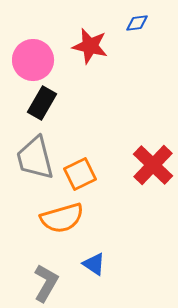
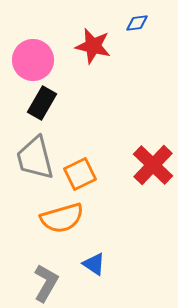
red star: moved 3 px right
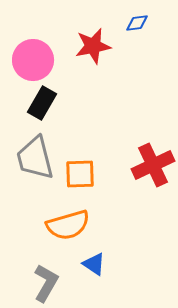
red star: rotated 24 degrees counterclockwise
red cross: rotated 21 degrees clockwise
orange square: rotated 24 degrees clockwise
orange semicircle: moved 6 px right, 7 px down
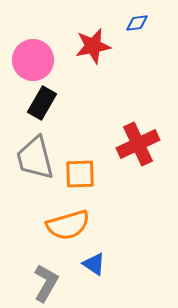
red cross: moved 15 px left, 21 px up
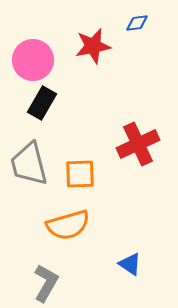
gray trapezoid: moved 6 px left, 6 px down
blue triangle: moved 36 px right
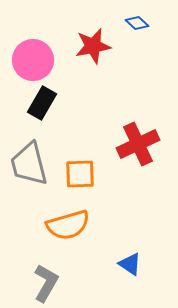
blue diamond: rotated 50 degrees clockwise
